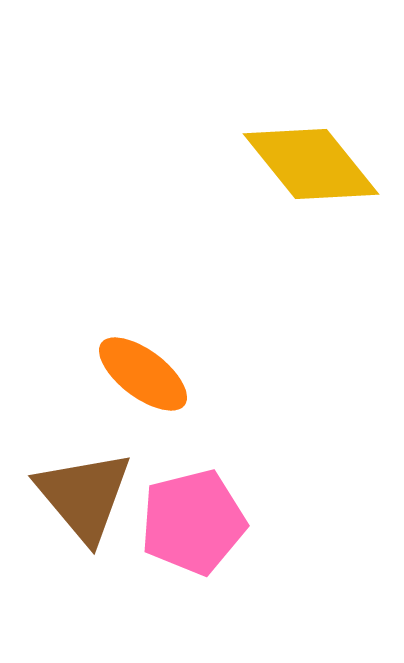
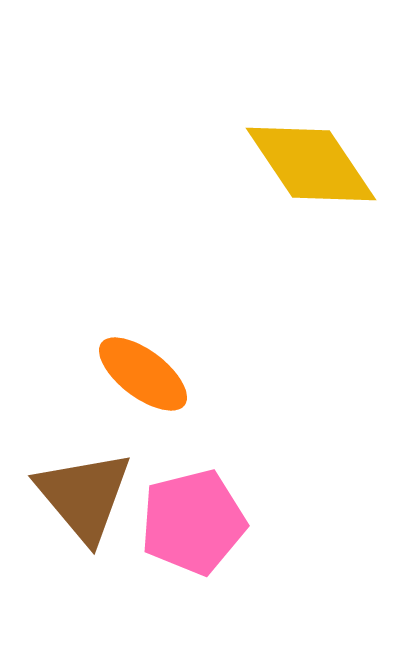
yellow diamond: rotated 5 degrees clockwise
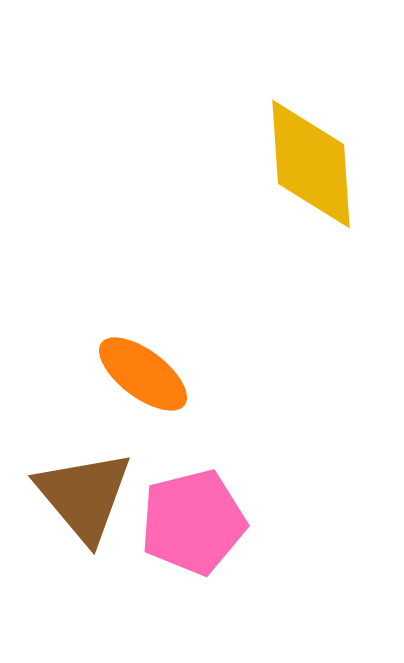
yellow diamond: rotated 30 degrees clockwise
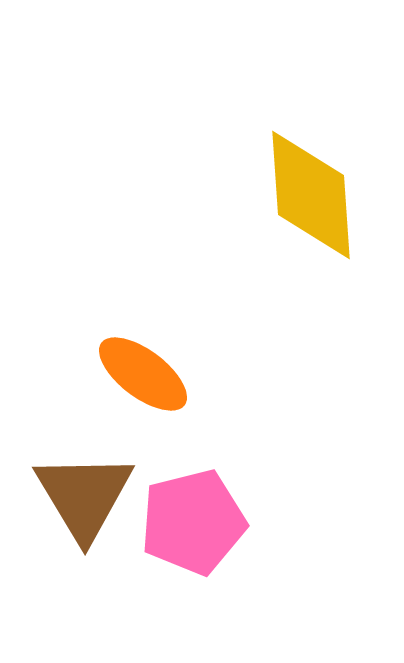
yellow diamond: moved 31 px down
brown triangle: rotated 9 degrees clockwise
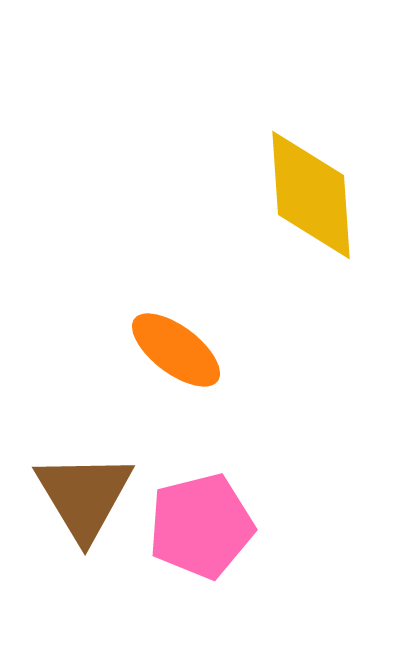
orange ellipse: moved 33 px right, 24 px up
pink pentagon: moved 8 px right, 4 px down
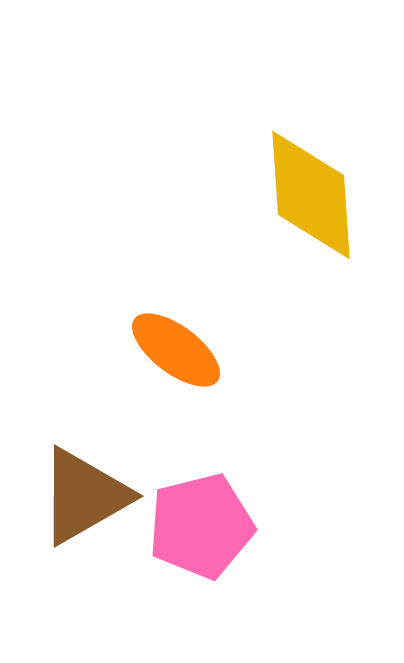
brown triangle: rotated 31 degrees clockwise
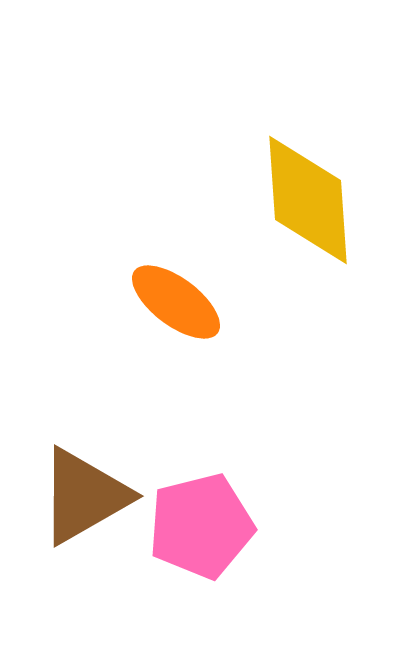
yellow diamond: moved 3 px left, 5 px down
orange ellipse: moved 48 px up
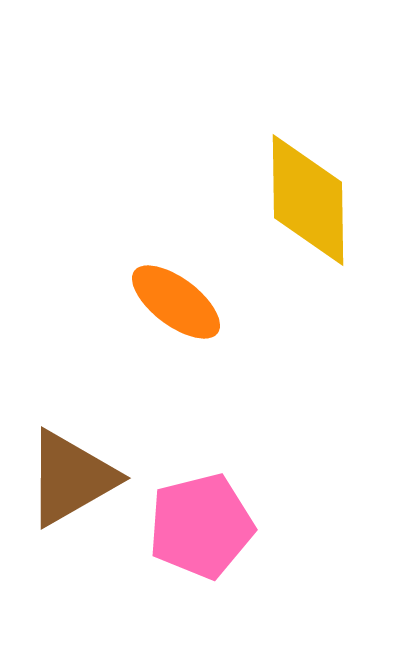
yellow diamond: rotated 3 degrees clockwise
brown triangle: moved 13 px left, 18 px up
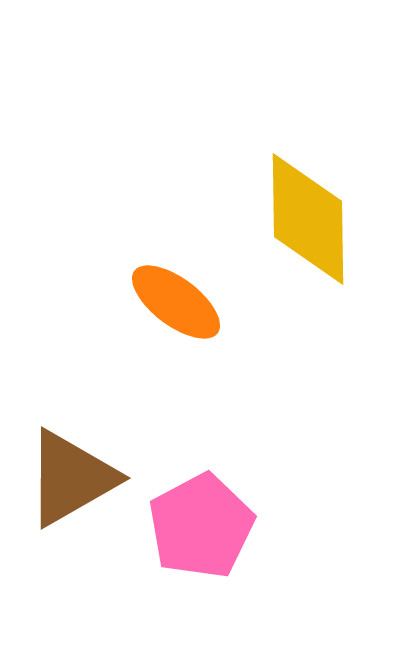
yellow diamond: moved 19 px down
pink pentagon: rotated 14 degrees counterclockwise
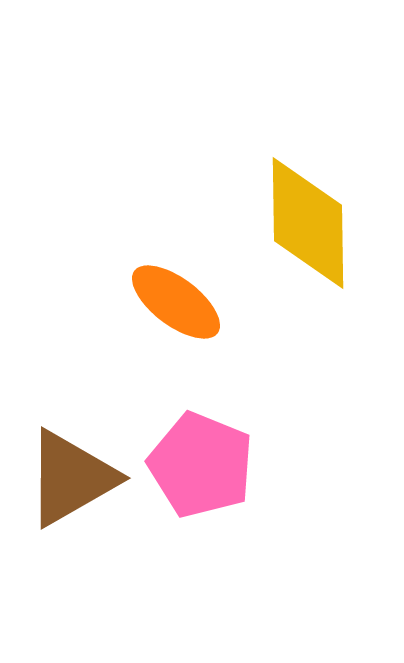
yellow diamond: moved 4 px down
pink pentagon: moved 61 px up; rotated 22 degrees counterclockwise
